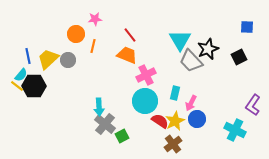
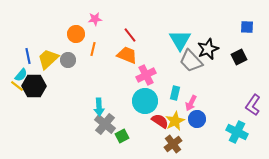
orange line: moved 3 px down
cyan cross: moved 2 px right, 2 px down
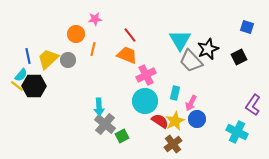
blue square: rotated 16 degrees clockwise
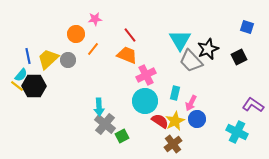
orange line: rotated 24 degrees clockwise
purple L-shape: rotated 90 degrees clockwise
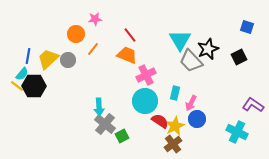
blue line: rotated 21 degrees clockwise
cyan semicircle: moved 1 px right, 1 px up
yellow star: moved 5 px down
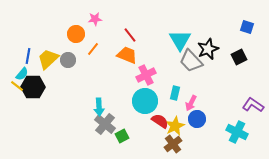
black hexagon: moved 1 px left, 1 px down
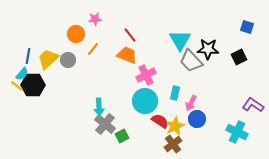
black star: rotated 25 degrees clockwise
black hexagon: moved 2 px up
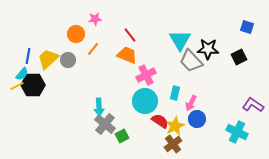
yellow line: rotated 64 degrees counterclockwise
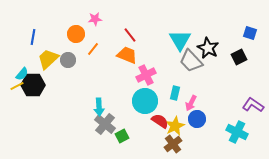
blue square: moved 3 px right, 6 px down
black star: moved 1 px up; rotated 25 degrees clockwise
blue line: moved 5 px right, 19 px up
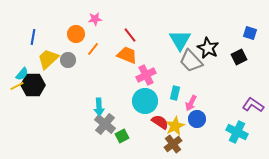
red semicircle: moved 1 px down
